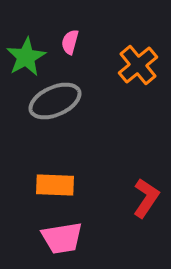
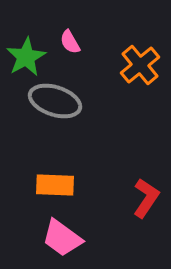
pink semicircle: rotated 45 degrees counterclockwise
orange cross: moved 2 px right
gray ellipse: rotated 42 degrees clockwise
pink trapezoid: rotated 45 degrees clockwise
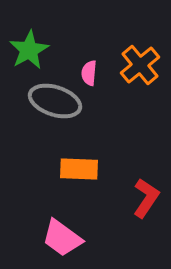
pink semicircle: moved 19 px right, 31 px down; rotated 35 degrees clockwise
green star: moved 3 px right, 7 px up
orange rectangle: moved 24 px right, 16 px up
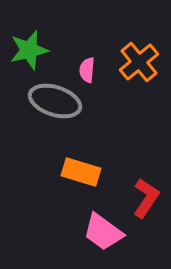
green star: rotated 15 degrees clockwise
orange cross: moved 1 px left, 3 px up
pink semicircle: moved 2 px left, 3 px up
orange rectangle: moved 2 px right, 3 px down; rotated 15 degrees clockwise
pink trapezoid: moved 41 px right, 6 px up
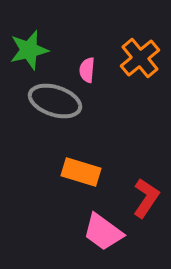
orange cross: moved 1 px right, 4 px up
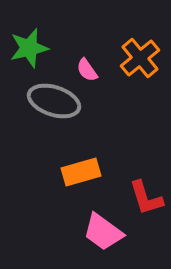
green star: moved 2 px up
pink semicircle: rotated 40 degrees counterclockwise
gray ellipse: moved 1 px left
orange rectangle: rotated 33 degrees counterclockwise
red L-shape: rotated 129 degrees clockwise
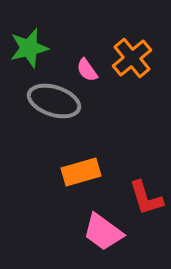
orange cross: moved 8 px left
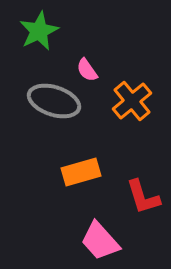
green star: moved 10 px right, 17 px up; rotated 12 degrees counterclockwise
orange cross: moved 43 px down
red L-shape: moved 3 px left, 1 px up
pink trapezoid: moved 3 px left, 9 px down; rotated 12 degrees clockwise
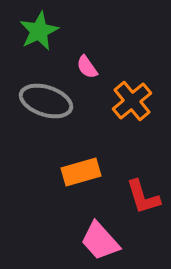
pink semicircle: moved 3 px up
gray ellipse: moved 8 px left
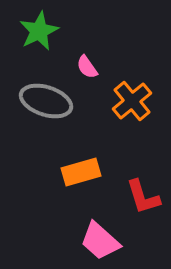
pink trapezoid: rotated 6 degrees counterclockwise
